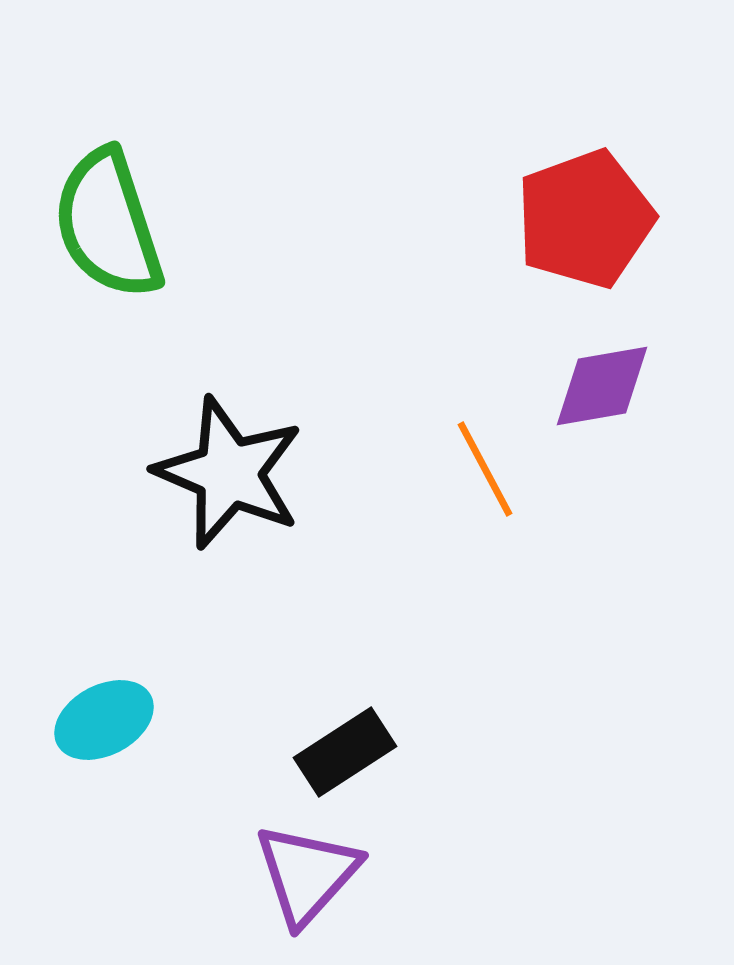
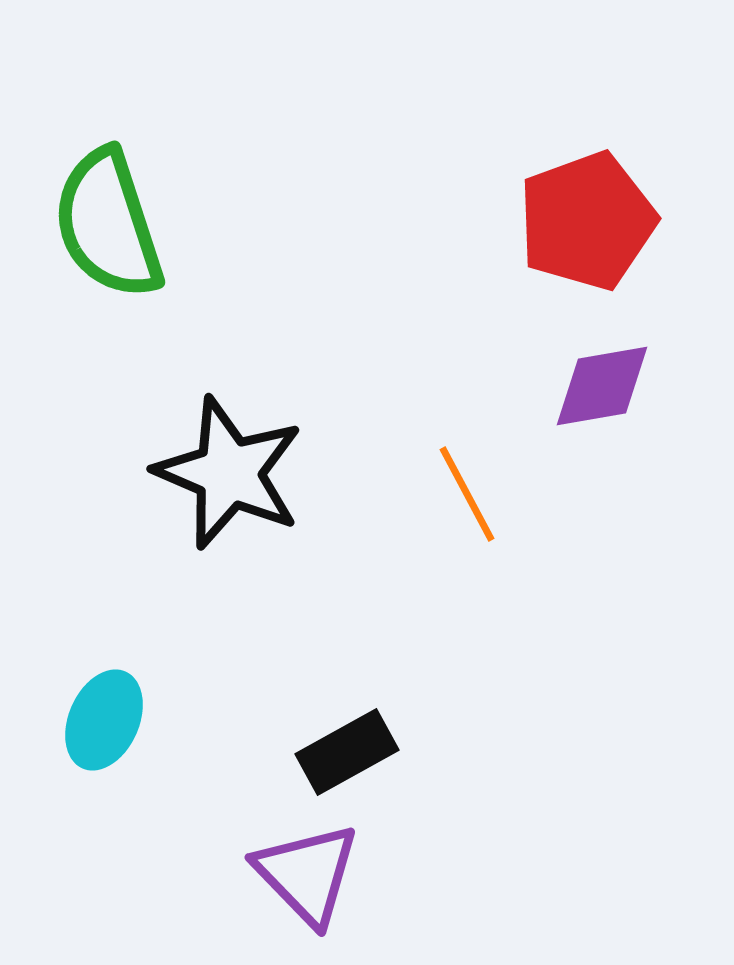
red pentagon: moved 2 px right, 2 px down
orange line: moved 18 px left, 25 px down
cyan ellipse: rotated 38 degrees counterclockwise
black rectangle: moved 2 px right; rotated 4 degrees clockwise
purple triangle: rotated 26 degrees counterclockwise
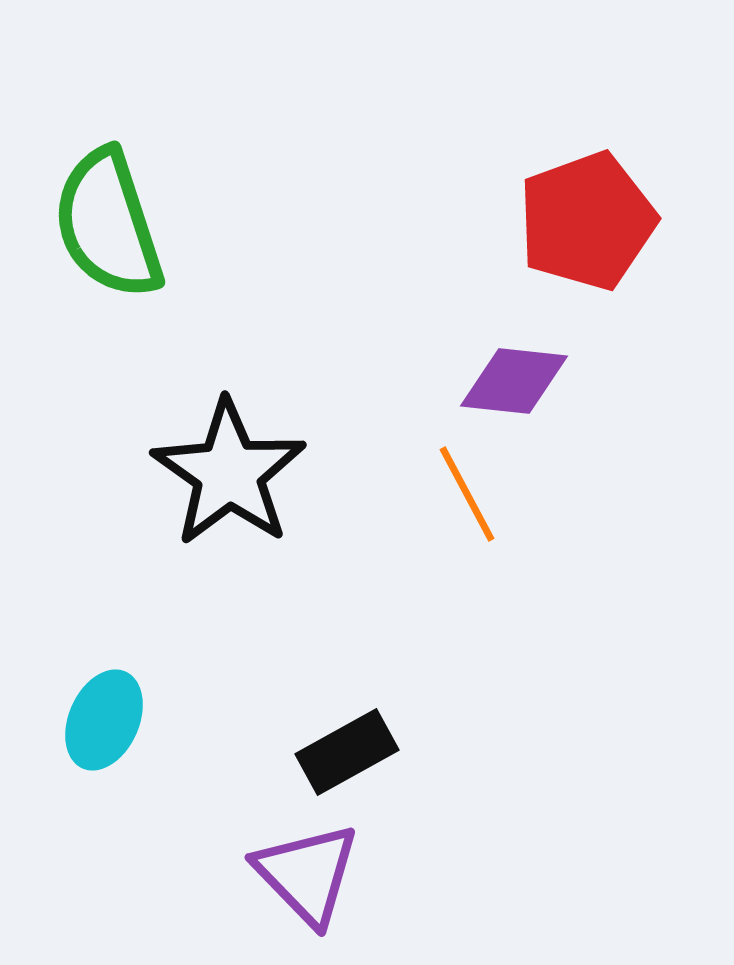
purple diamond: moved 88 px left, 5 px up; rotated 16 degrees clockwise
black star: rotated 12 degrees clockwise
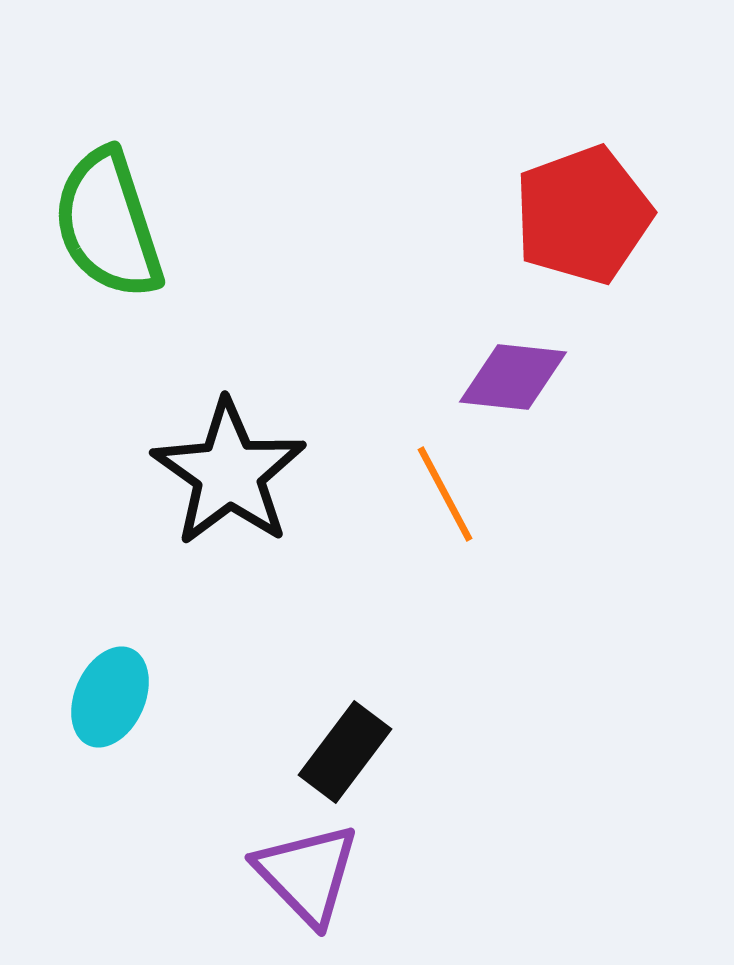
red pentagon: moved 4 px left, 6 px up
purple diamond: moved 1 px left, 4 px up
orange line: moved 22 px left
cyan ellipse: moved 6 px right, 23 px up
black rectangle: moved 2 px left; rotated 24 degrees counterclockwise
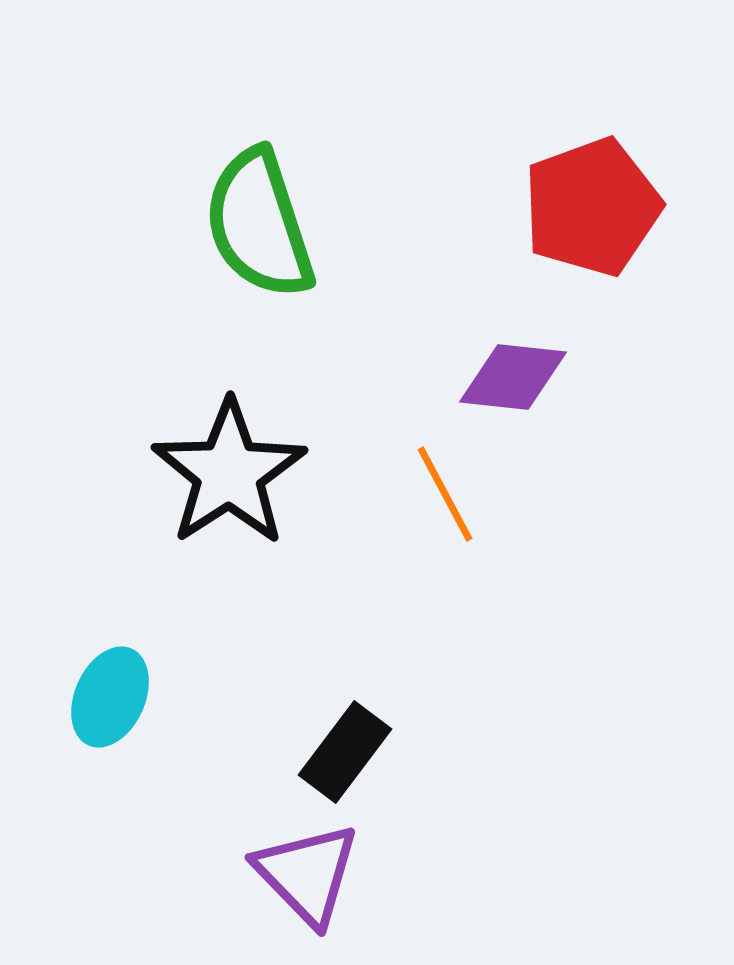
red pentagon: moved 9 px right, 8 px up
green semicircle: moved 151 px right
black star: rotated 4 degrees clockwise
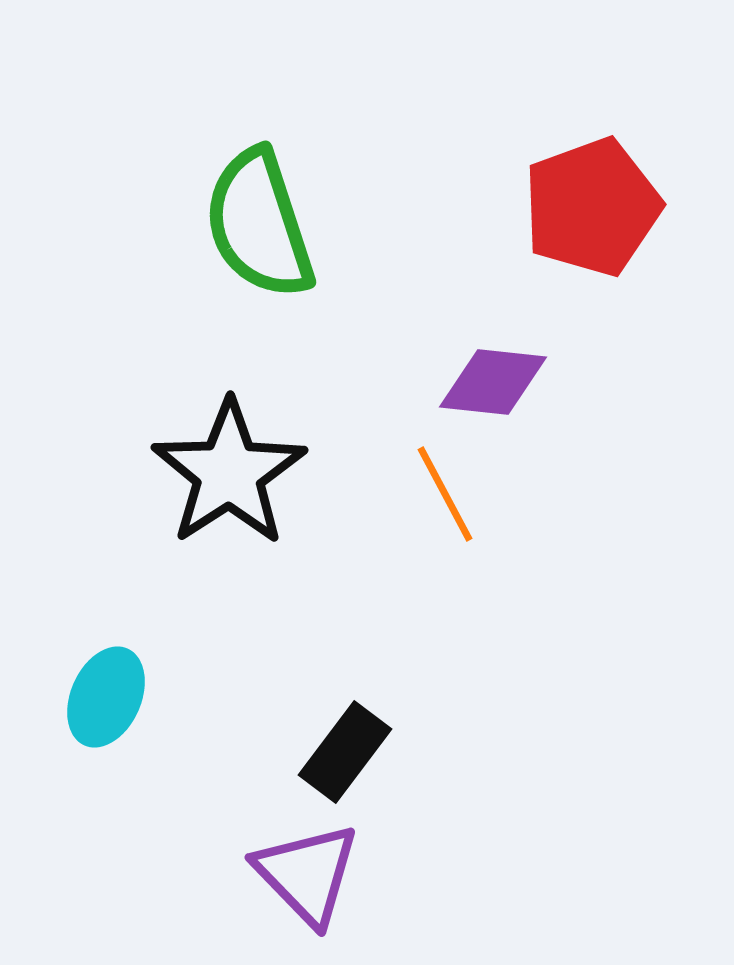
purple diamond: moved 20 px left, 5 px down
cyan ellipse: moved 4 px left
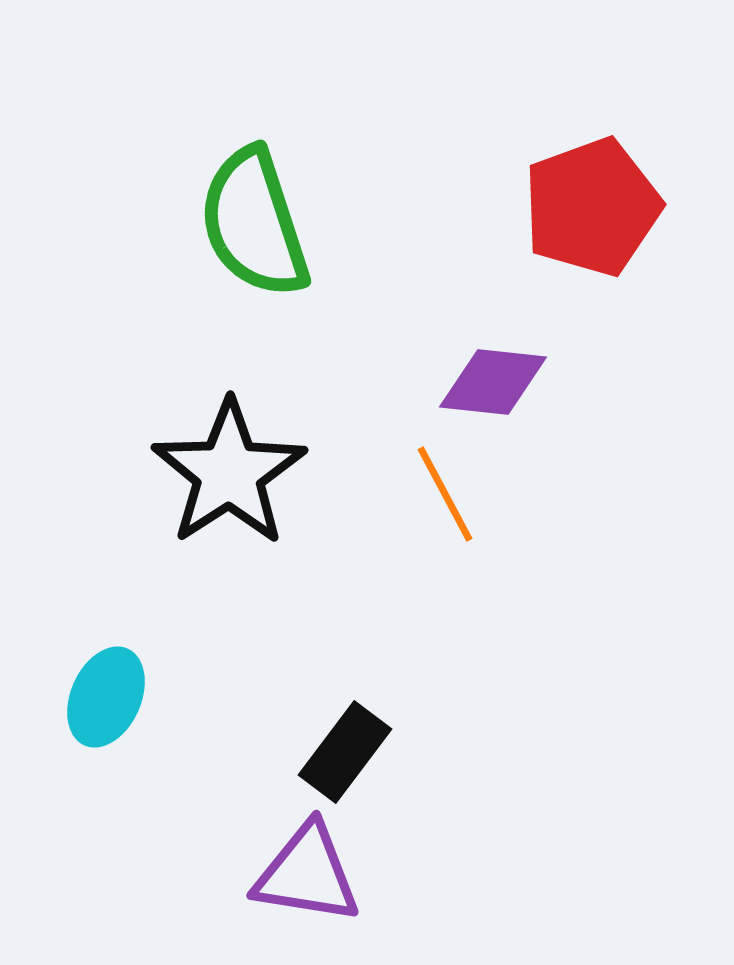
green semicircle: moved 5 px left, 1 px up
purple triangle: rotated 37 degrees counterclockwise
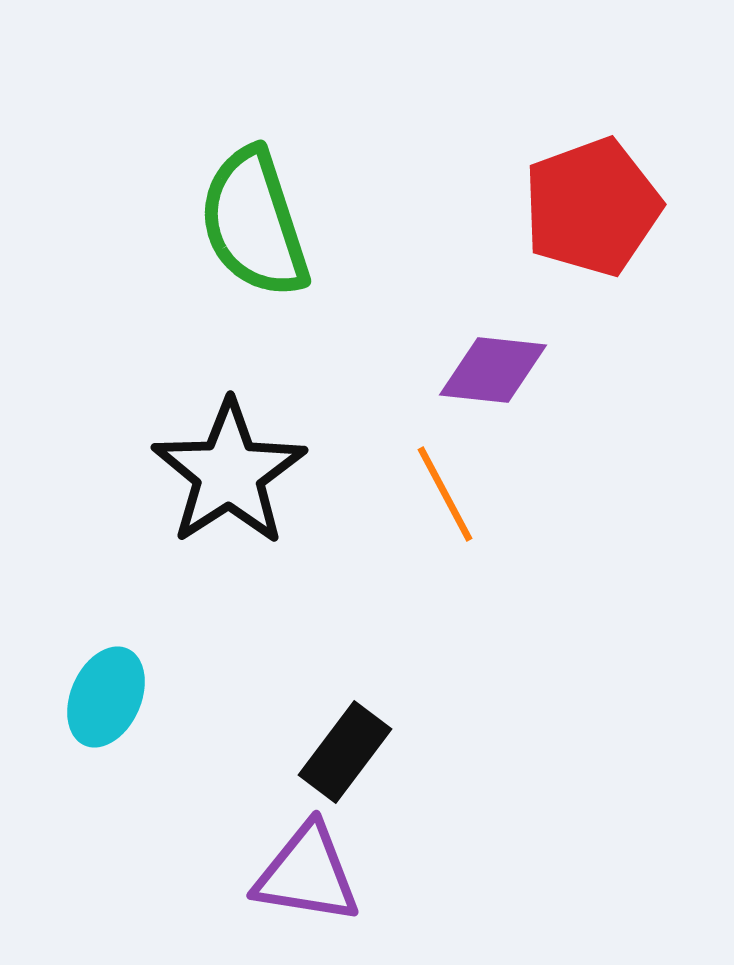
purple diamond: moved 12 px up
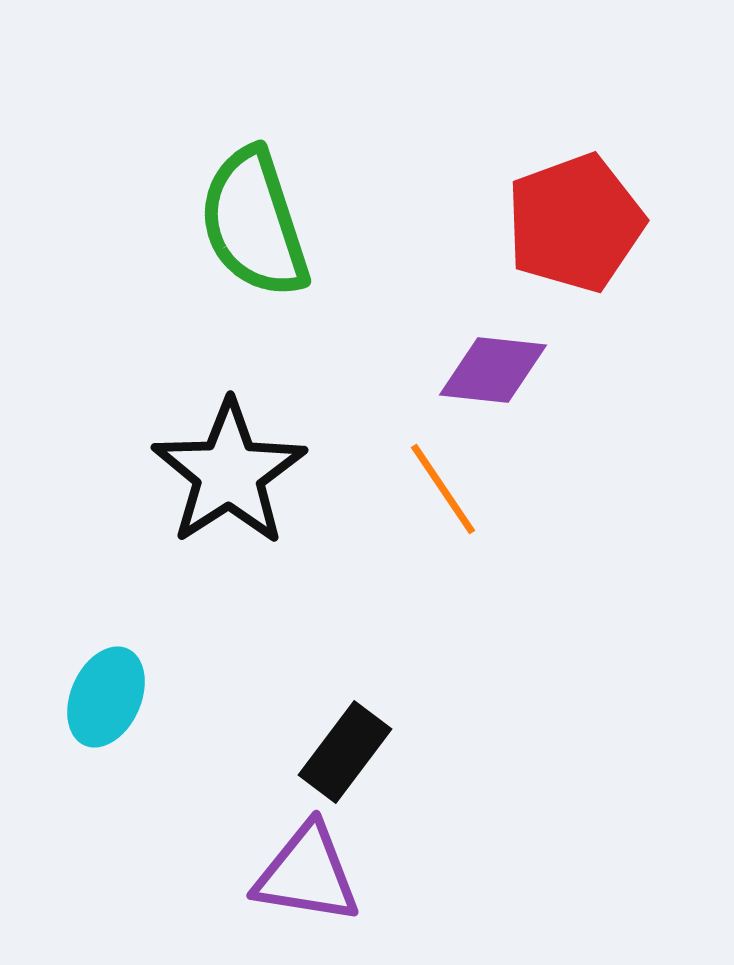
red pentagon: moved 17 px left, 16 px down
orange line: moved 2 px left, 5 px up; rotated 6 degrees counterclockwise
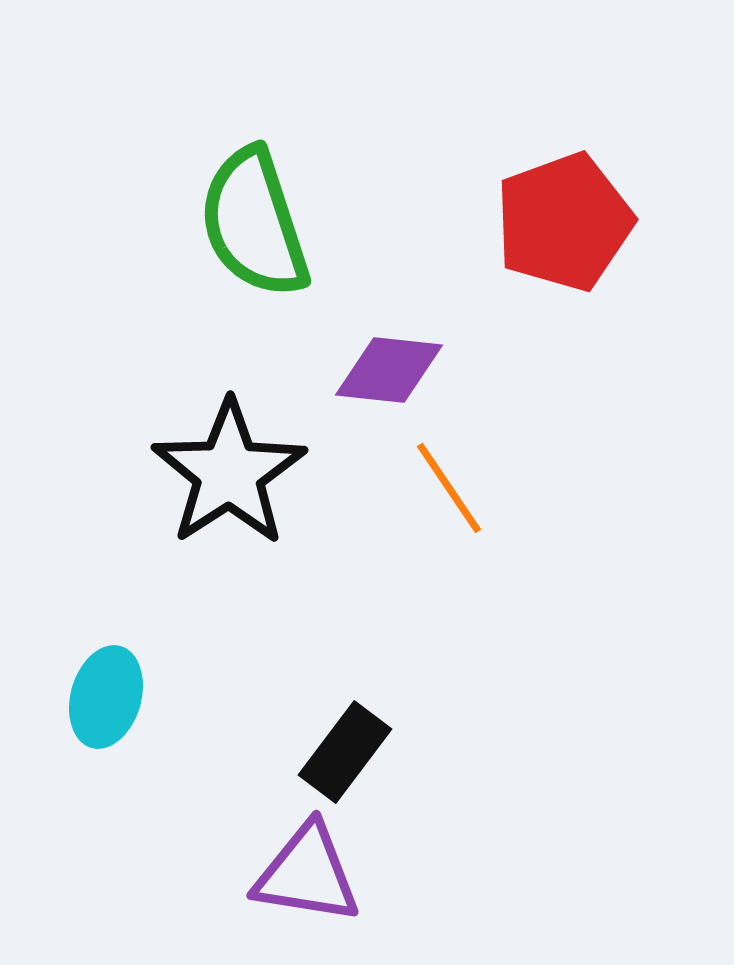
red pentagon: moved 11 px left, 1 px up
purple diamond: moved 104 px left
orange line: moved 6 px right, 1 px up
cyan ellipse: rotated 8 degrees counterclockwise
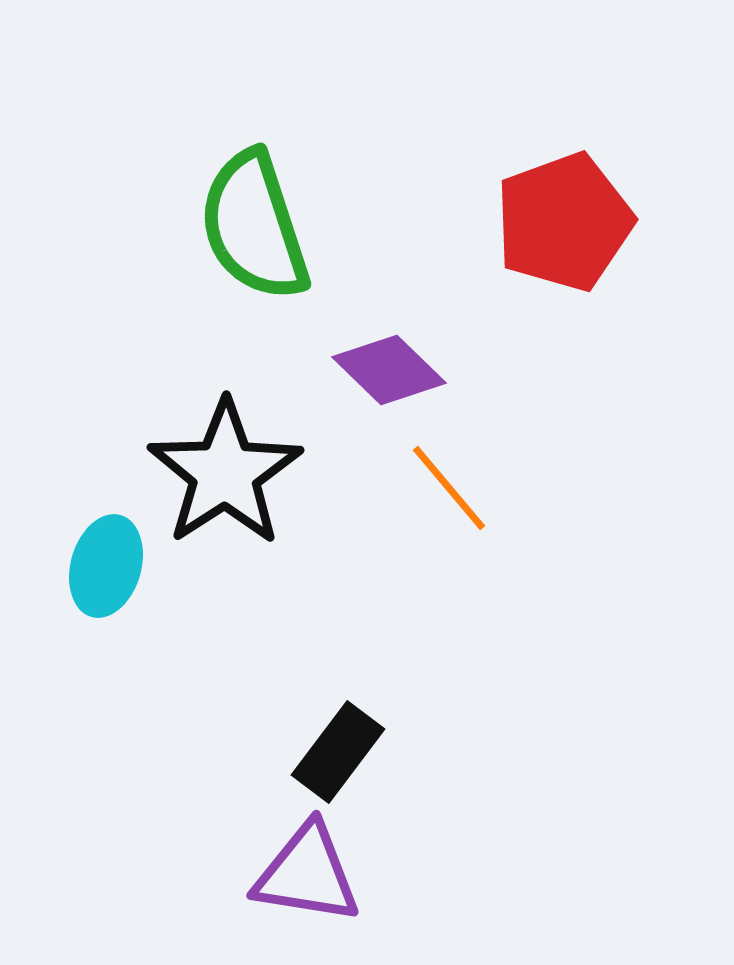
green semicircle: moved 3 px down
purple diamond: rotated 38 degrees clockwise
black star: moved 4 px left
orange line: rotated 6 degrees counterclockwise
cyan ellipse: moved 131 px up
black rectangle: moved 7 px left
